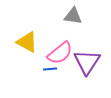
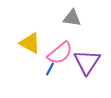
gray triangle: moved 1 px left, 2 px down
yellow triangle: moved 3 px right, 1 px down
blue line: rotated 56 degrees counterclockwise
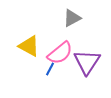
gray triangle: rotated 36 degrees counterclockwise
yellow triangle: moved 1 px left, 3 px down
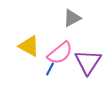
purple triangle: moved 1 px right
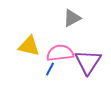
yellow triangle: rotated 15 degrees counterclockwise
pink semicircle: rotated 148 degrees counterclockwise
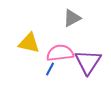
yellow triangle: moved 3 px up
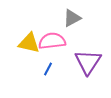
pink semicircle: moved 8 px left, 12 px up
blue line: moved 2 px left
